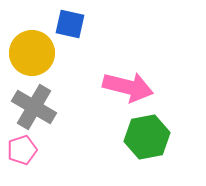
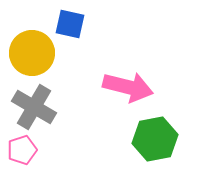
green hexagon: moved 8 px right, 2 px down
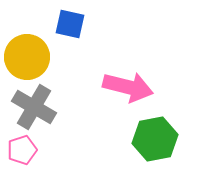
yellow circle: moved 5 px left, 4 px down
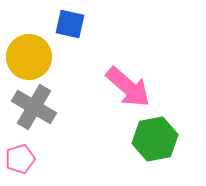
yellow circle: moved 2 px right
pink arrow: rotated 27 degrees clockwise
pink pentagon: moved 2 px left, 9 px down
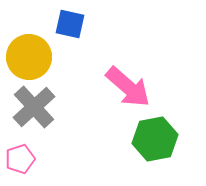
gray cross: rotated 18 degrees clockwise
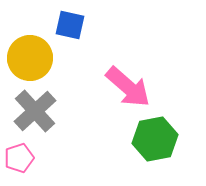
blue square: moved 1 px down
yellow circle: moved 1 px right, 1 px down
gray cross: moved 1 px right, 4 px down
pink pentagon: moved 1 px left, 1 px up
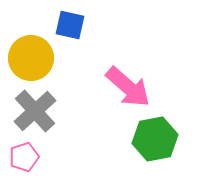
yellow circle: moved 1 px right
pink pentagon: moved 5 px right, 1 px up
